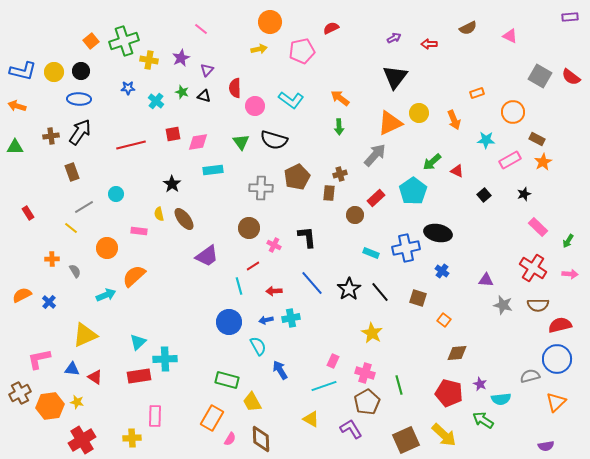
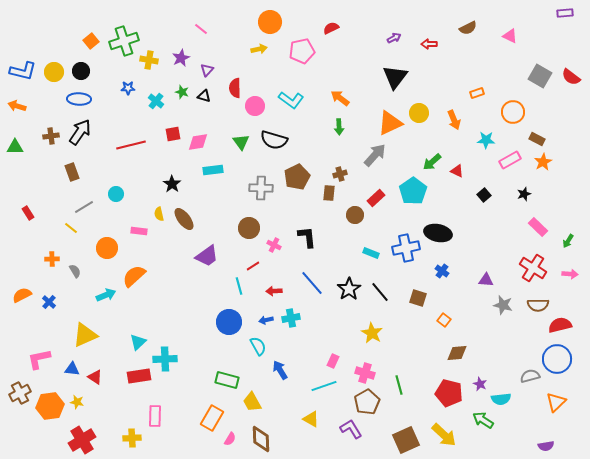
purple rectangle at (570, 17): moved 5 px left, 4 px up
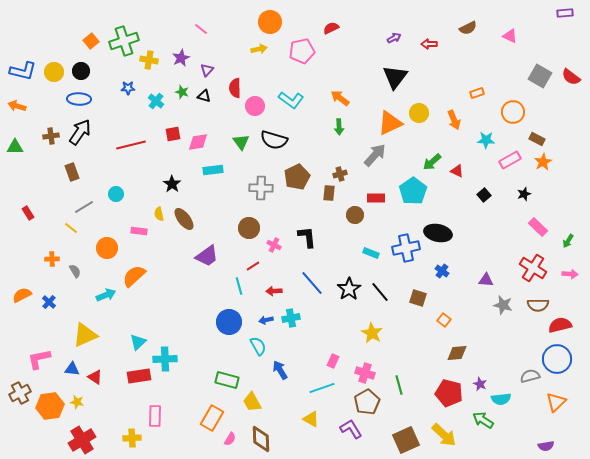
red rectangle at (376, 198): rotated 42 degrees clockwise
cyan line at (324, 386): moved 2 px left, 2 px down
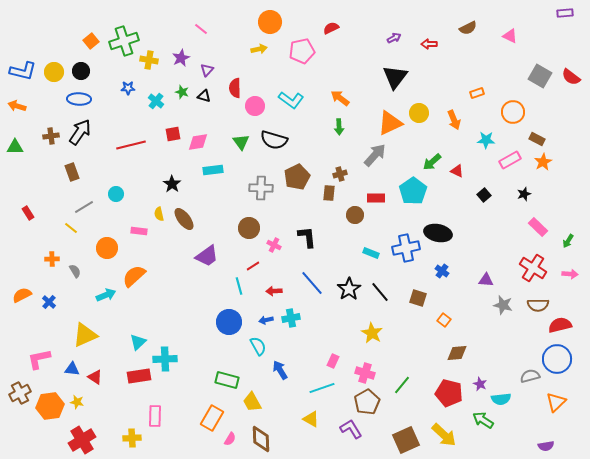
green line at (399, 385): moved 3 px right; rotated 54 degrees clockwise
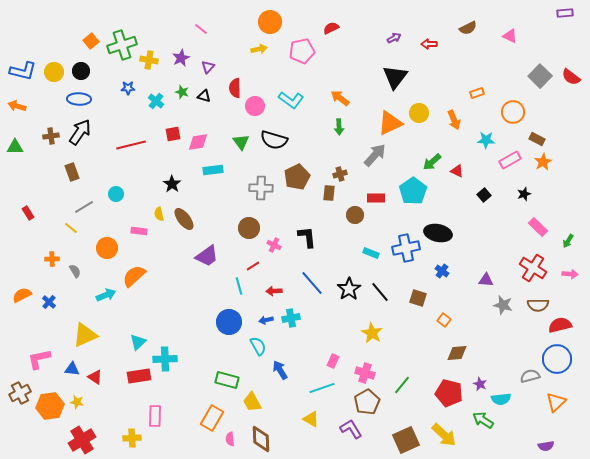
green cross at (124, 41): moved 2 px left, 4 px down
purple triangle at (207, 70): moved 1 px right, 3 px up
gray square at (540, 76): rotated 15 degrees clockwise
pink semicircle at (230, 439): rotated 144 degrees clockwise
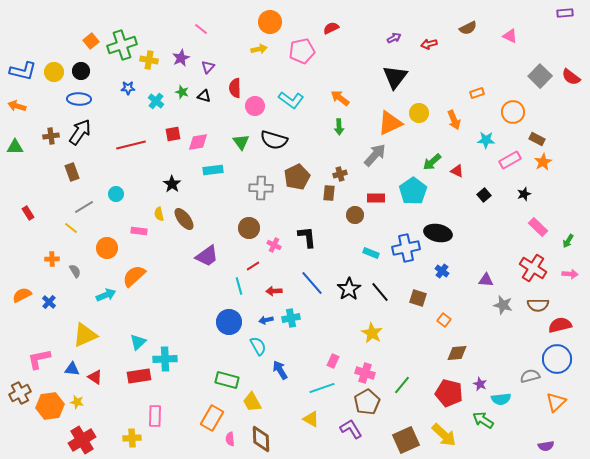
red arrow at (429, 44): rotated 14 degrees counterclockwise
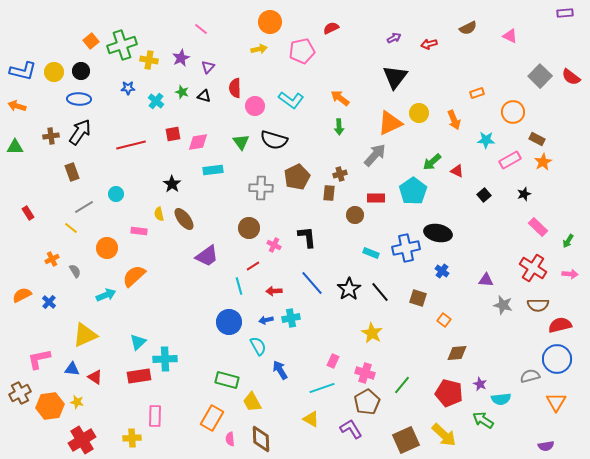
orange cross at (52, 259): rotated 24 degrees counterclockwise
orange triangle at (556, 402): rotated 15 degrees counterclockwise
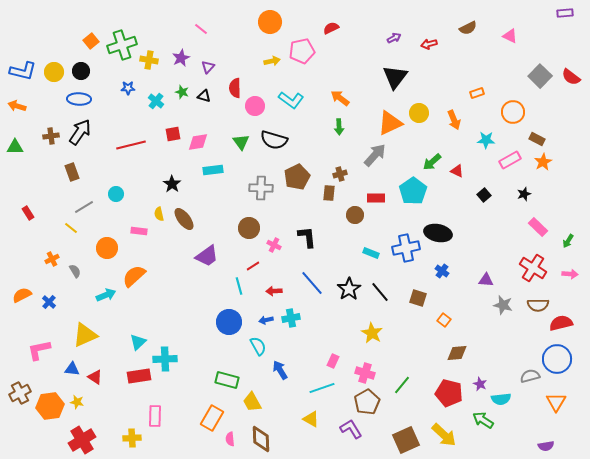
yellow arrow at (259, 49): moved 13 px right, 12 px down
red semicircle at (560, 325): moved 1 px right, 2 px up
pink L-shape at (39, 359): moved 9 px up
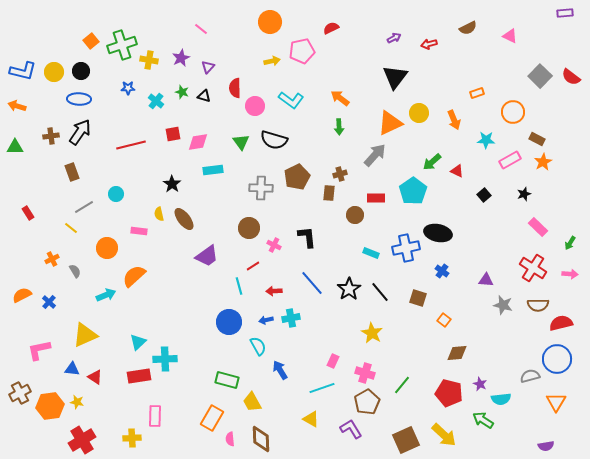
green arrow at (568, 241): moved 2 px right, 2 px down
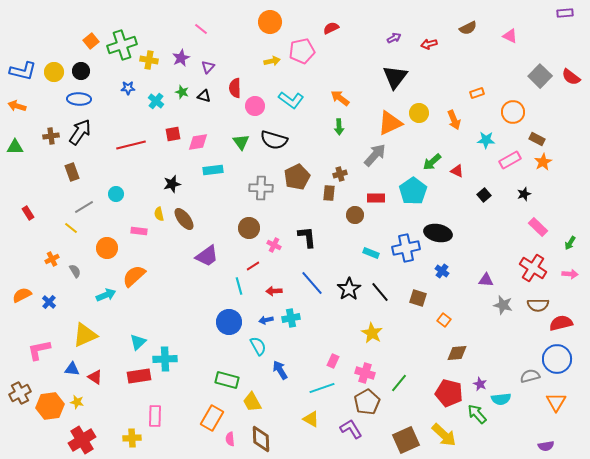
black star at (172, 184): rotated 24 degrees clockwise
green line at (402, 385): moved 3 px left, 2 px up
green arrow at (483, 420): moved 6 px left, 6 px up; rotated 15 degrees clockwise
